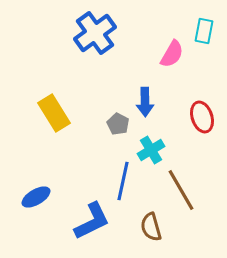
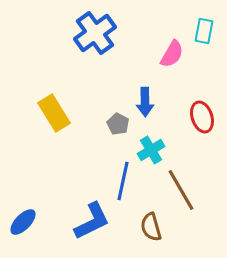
blue ellipse: moved 13 px left, 25 px down; rotated 16 degrees counterclockwise
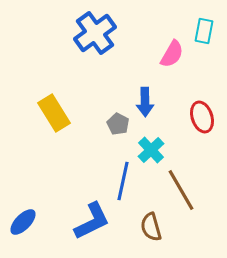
cyan cross: rotated 12 degrees counterclockwise
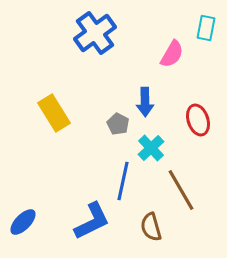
cyan rectangle: moved 2 px right, 3 px up
red ellipse: moved 4 px left, 3 px down
cyan cross: moved 2 px up
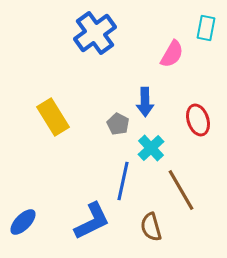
yellow rectangle: moved 1 px left, 4 px down
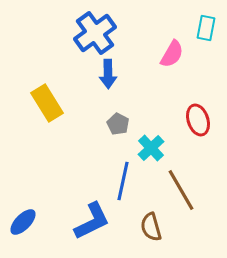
blue arrow: moved 37 px left, 28 px up
yellow rectangle: moved 6 px left, 14 px up
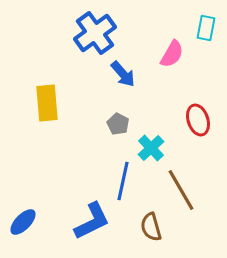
blue arrow: moved 15 px right; rotated 40 degrees counterclockwise
yellow rectangle: rotated 27 degrees clockwise
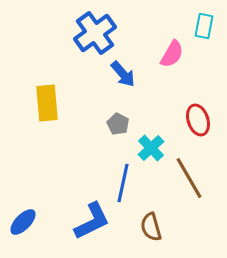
cyan rectangle: moved 2 px left, 2 px up
blue line: moved 2 px down
brown line: moved 8 px right, 12 px up
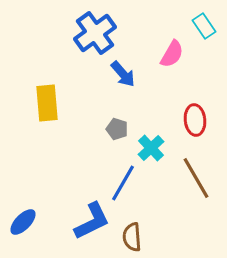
cyan rectangle: rotated 45 degrees counterclockwise
red ellipse: moved 3 px left; rotated 12 degrees clockwise
gray pentagon: moved 1 px left, 5 px down; rotated 10 degrees counterclockwise
brown line: moved 7 px right
blue line: rotated 18 degrees clockwise
brown semicircle: moved 19 px left, 10 px down; rotated 12 degrees clockwise
